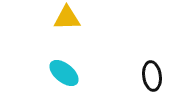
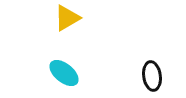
yellow triangle: rotated 28 degrees counterclockwise
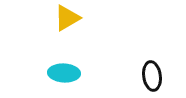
cyan ellipse: rotated 36 degrees counterclockwise
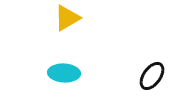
black ellipse: rotated 44 degrees clockwise
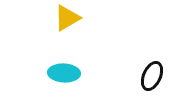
black ellipse: rotated 12 degrees counterclockwise
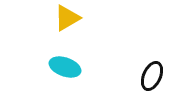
cyan ellipse: moved 1 px right, 6 px up; rotated 16 degrees clockwise
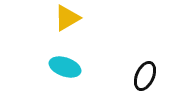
black ellipse: moved 7 px left
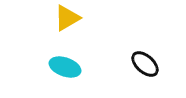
black ellipse: moved 12 px up; rotated 72 degrees counterclockwise
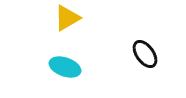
black ellipse: moved 10 px up; rotated 12 degrees clockwise
